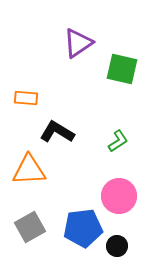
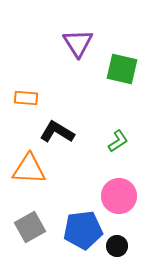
purple triangle: rotated 28 degrees counterclockwise
orange triangle: moved 1 px up; rotated 6 degrees clockwise
blue pentagon: moved 2 px down
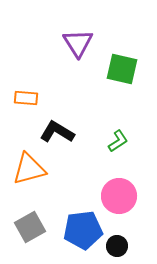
orange triangle: rotated 18 degrees counterclockwise
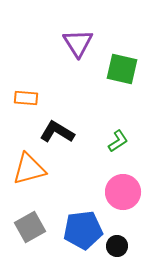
pink circle: moved 4 px right, 4 px up
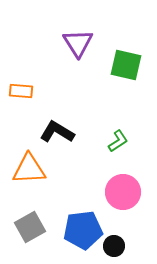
green square: moved 4 px right, 4 px up
orange rectangle: moved 5 px left, 7 px up
orange triangle: rotated 12 degrees clockwise
black circle: moved 3 px left
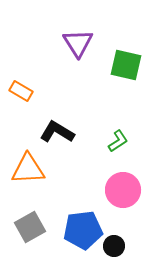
orange rectangle: rotated 25 degrees clockwise
orange triangle: moved 1 px left
pink circle: moved 2 px up
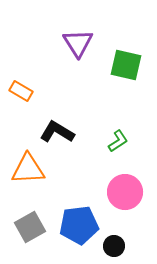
pink circle: moved 2 px right, 2 px down
blue pentagon: moved 4 px left, 5 px up
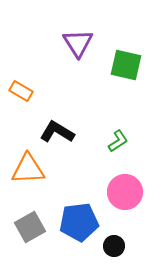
blue pentagon: moved 3 px up
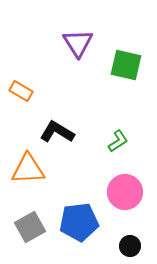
black circle: moved 16 px right
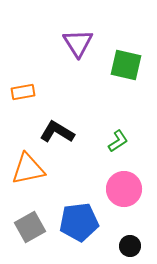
orange rectangle: moved 2 px right, 1 px down; rotated 40 degrees counterclockwise
orange triangle: rotated 9 degrees counterclockwise
pink circle: moved 1 px left, 3 px up
